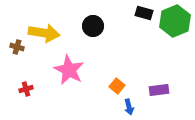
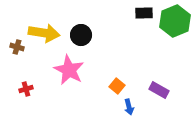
black rectangle: rotated 18 degrees counterclockwise
black circle: moved 12 px left, 9 px down
purple rectangle: rotated 36 degrees clockwise
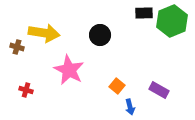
green hexagon: moved 3 px left
black circle: moved 19 px right
red cross: moved 1 px down; rotated 32 degrees clockwise
blue arrow: moved 1 px right
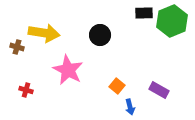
pink star: moved 1 px left
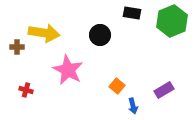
black rectangle: moved 12 px left; rotated 12 degrees clockwise
brown cross: rotated 16 degrees counterclockwise
purple rectangle: moved 5 px right; rotated 60 degrees counterclockwise
blue arrow: moved 3 px right, 1 px up
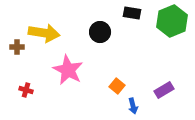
black circle: moved 3 px up
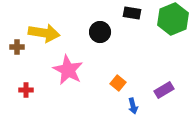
green hexagon: moved 1 px right, 2 px up
orange square: moved 1 px right, 3 px up
red cross: rotated 16 degrees counterclockwise
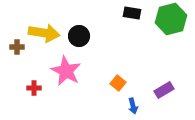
green hexagon: moved 2 px left; rotated 8 degrees clockwise
black circle: moved 21 px left, 4 px down
pink star: moved 2 px left, 1 px down
red cross: moved 8 px right, 2 px up
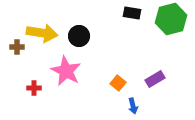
yellow arrow: moved 2 px left
purple rectangle: moved 9 px left, 11 px up
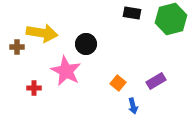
black circle: moved 7 px right, 8 px down
purple rectangle: moved 1 px right, 2 px down
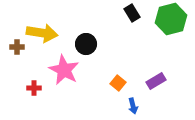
black rectangle: rotated 48 degrees clockwise
pink star: moved 2 px left, 1 px up
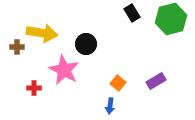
blue arrow: moved 23 px left; rotated 21 degrees clockwise
